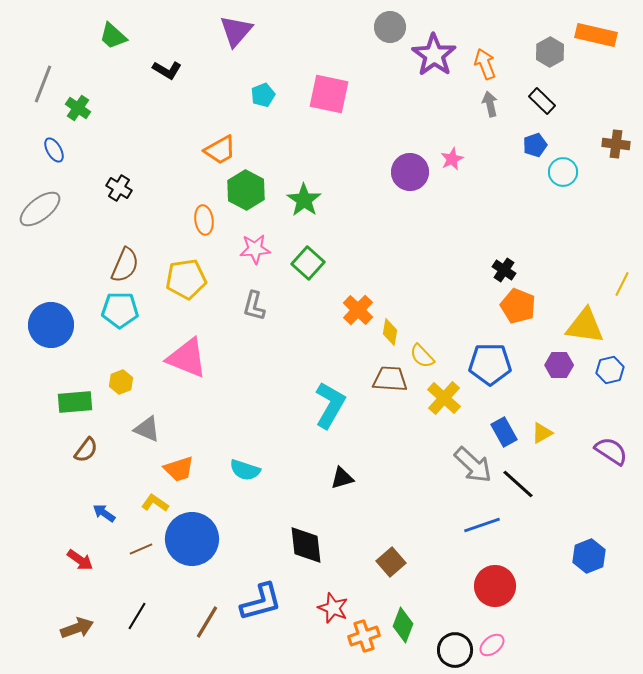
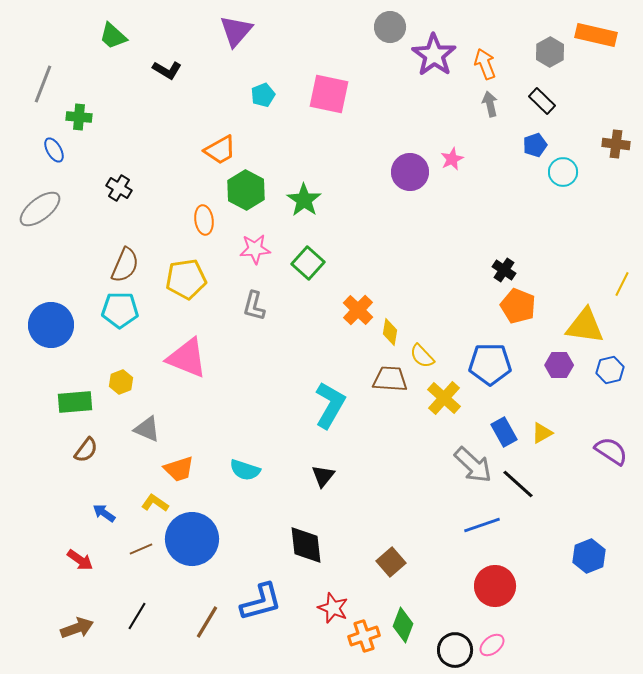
green cross at (78, 108): moved 1 px right, 9 px down; rotated 30 degrees counterclockwise
black triangle at (342, 478): moved 19 px left, 2 px up; rotated 35 degrees counterclockwise
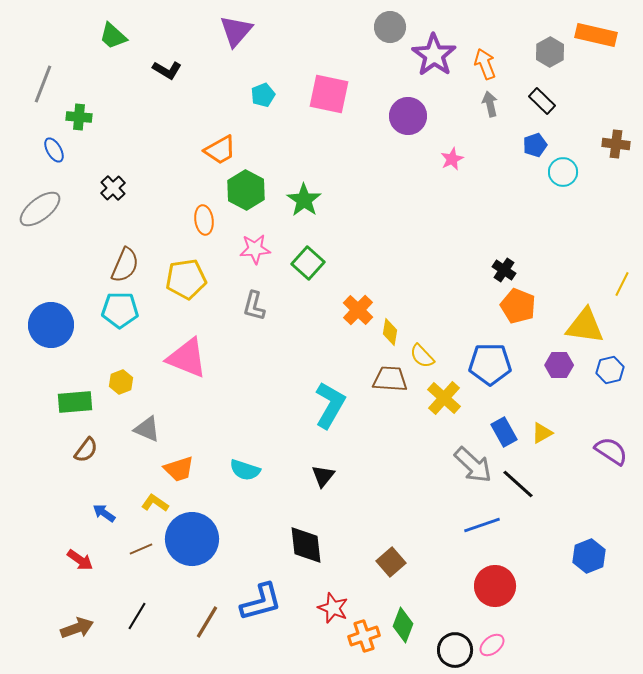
purple circle at (410, 172): moved 2 px left, 56 px up
black cross at (119, 188): moved 6 px left; rotated 15 degrees clockwise
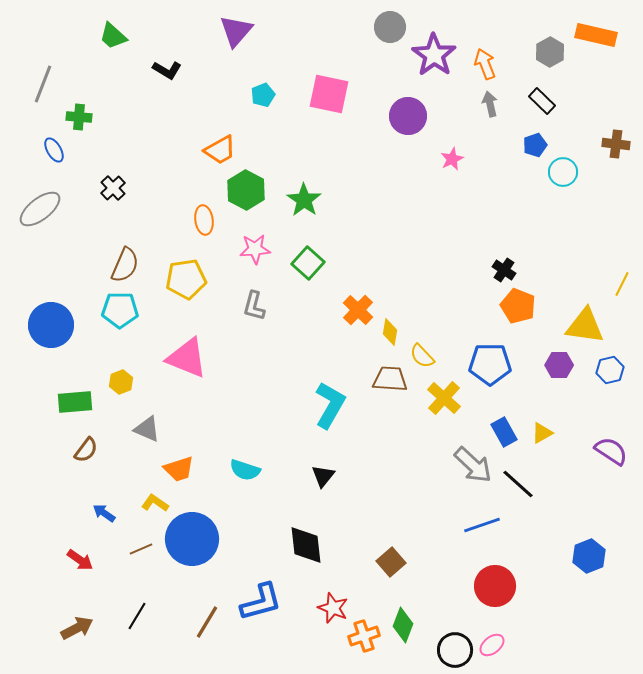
brown arrow at (77, 628): rotated 8 degrees counterclockwise
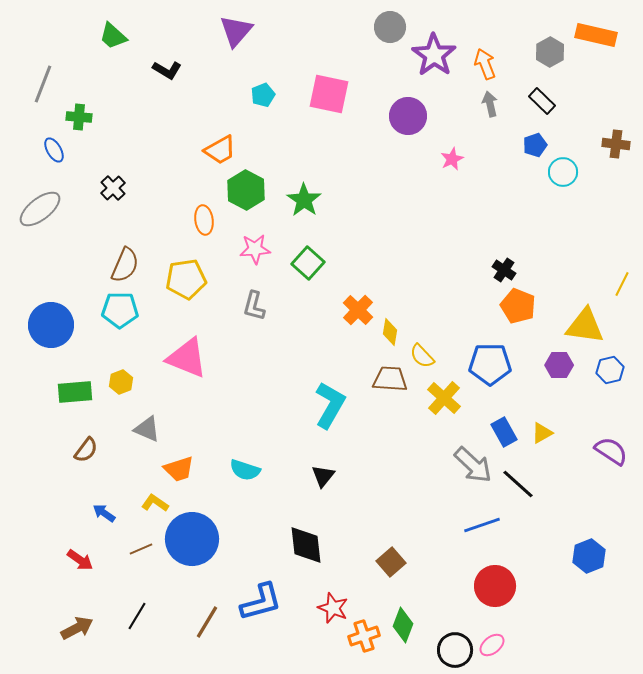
green rectangle at (75, 402): moved 10 px up
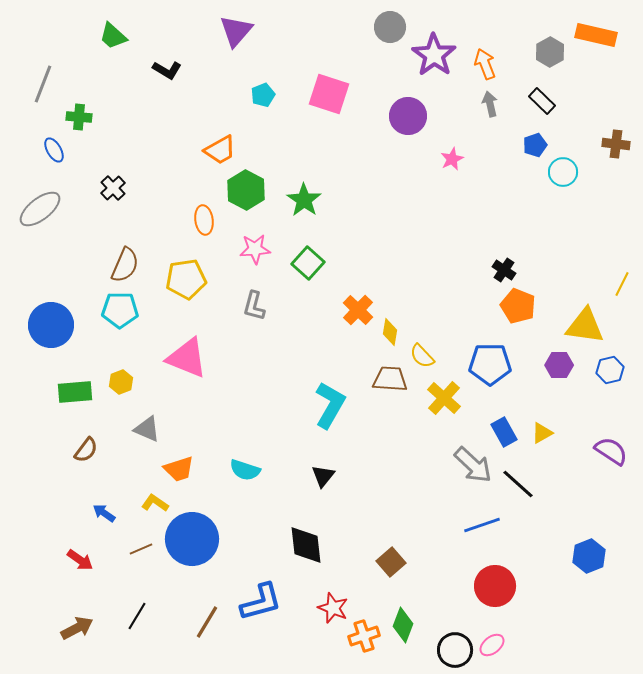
pink square at (329, 94): rotated 6 degrees clockwise
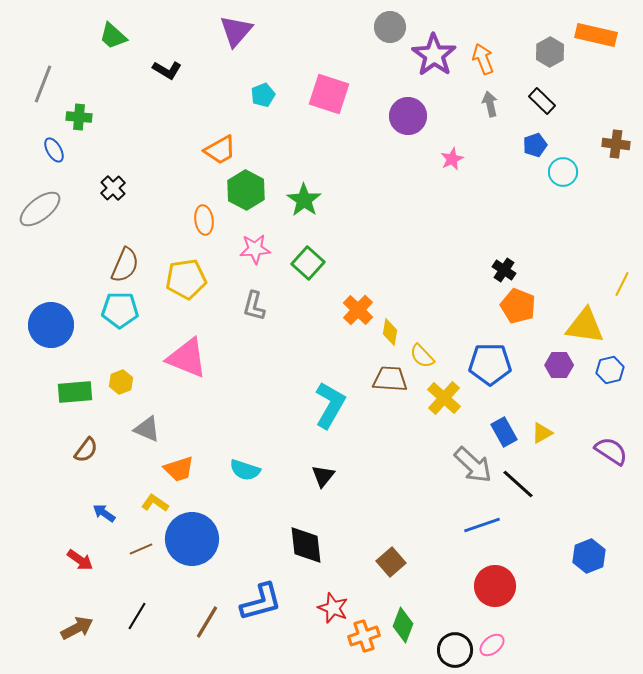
orange arrow at (485, 64): moved 2 px left, 5 px up
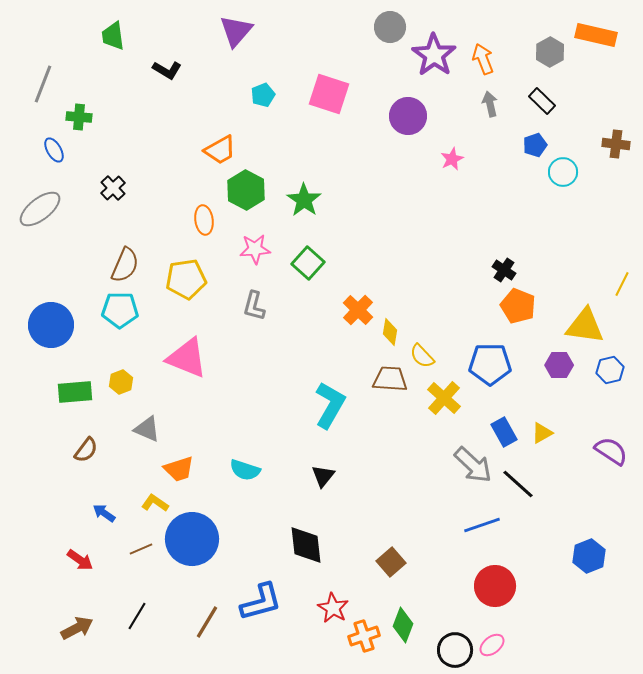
green trapezoid at (113, 36): rotated 40 degrees clockwise
red star at (333, 608): rotated 8 degrees clockwise
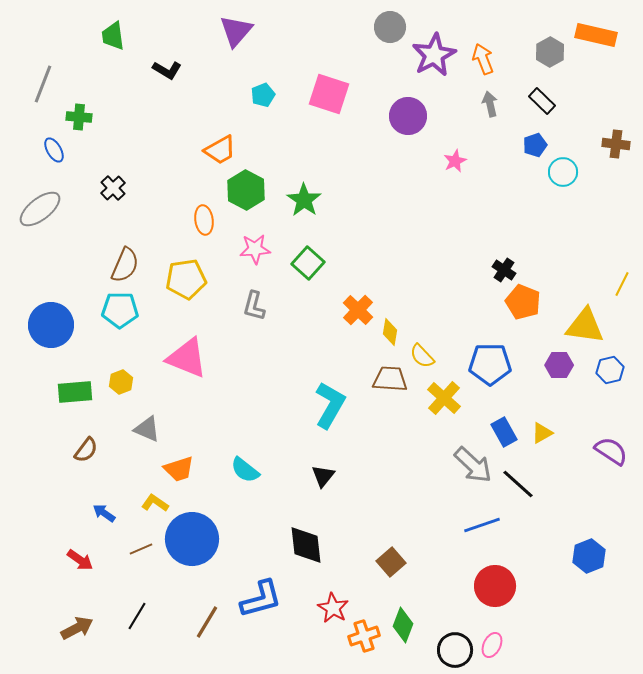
purple star at (434, 55): rotated 9 degrees clockwise
pink star at (452, 159): moved 3 px right, 2 px down
orange pentagon at (518, 306): moved 5 px right, 4 px up
cyan semicircle at (245, 470): rotated 20 degrees clockwise
blue L-shape at (261, 602): moved 3 px up
pink ellipse at (492, 645): rotated 25 degrees counterclockwise
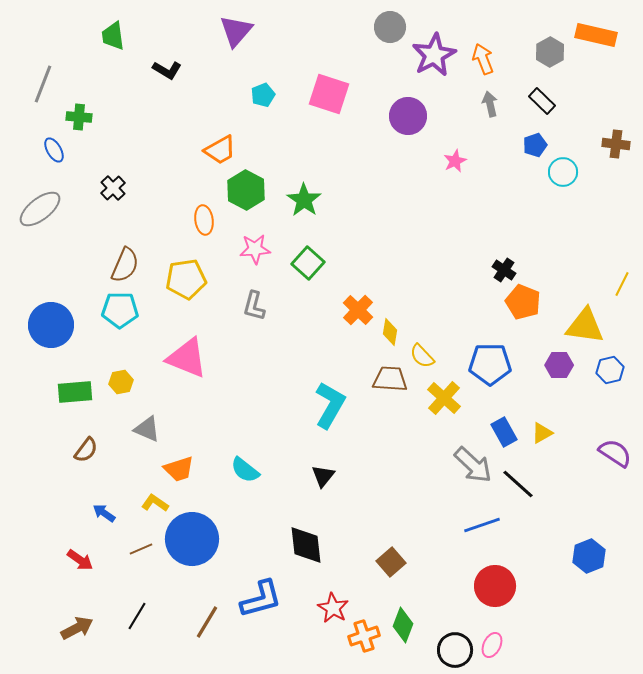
yellow hexagon at (121, 382): rotated 10 degrees clockwise
purple semicircle at (611, 451): moved 4 px right, 2 px down
